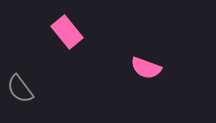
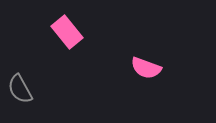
gray semicircle: rotated 8 degrees clockwise
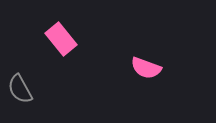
pink rectangle: moved 6 px left, 7 px down
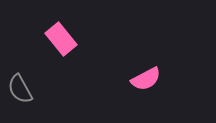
pink semicircle: moved 11 px down; rotated 48 degrees counterclockwise
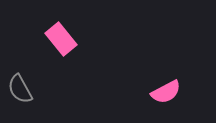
pink semicircle: moved 20 px right, 13 px down
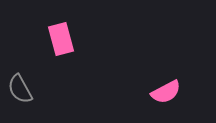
pink rectangle: rotated 24 degrees clockwise
